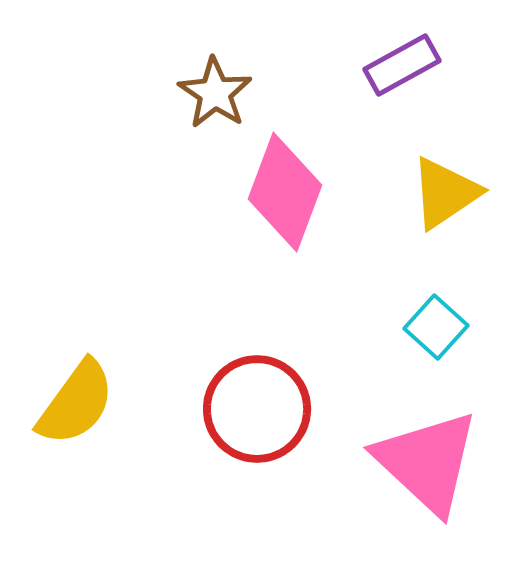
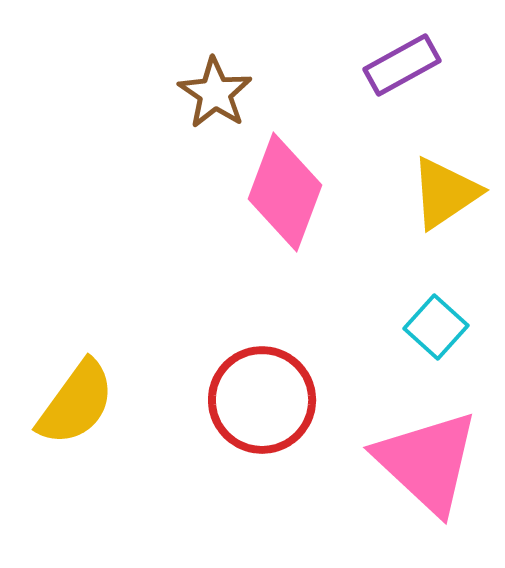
red circle: moved 5 px right, 9 px up
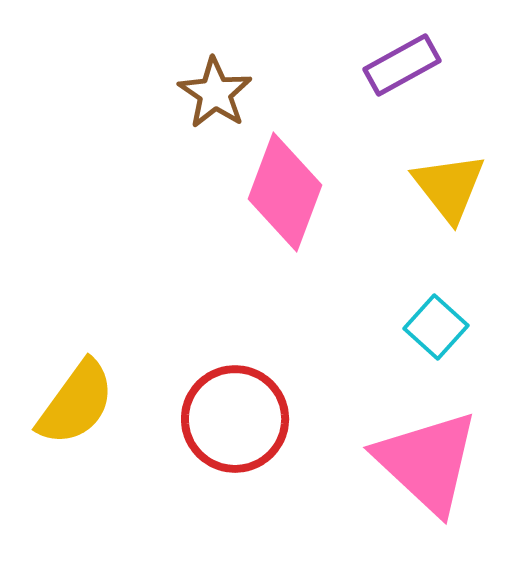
yellow triangle: moved 4 px right, 6 px up; rotated 34 degrees counterclockwise
red circle: moved 27 px left, 19 px down
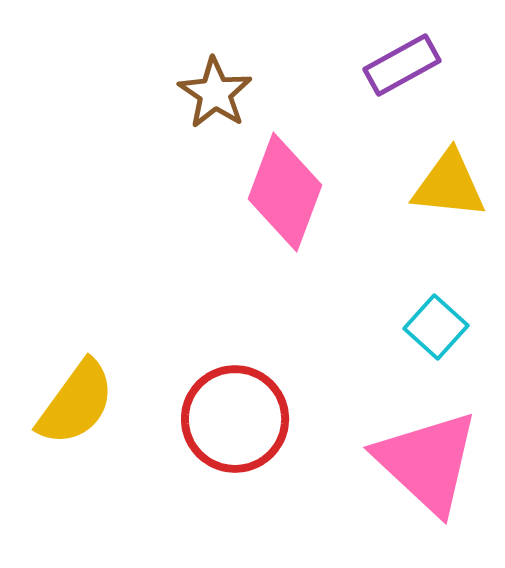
yellow triangle: moved 2 px up; rotated 46 degrees counterclockwise
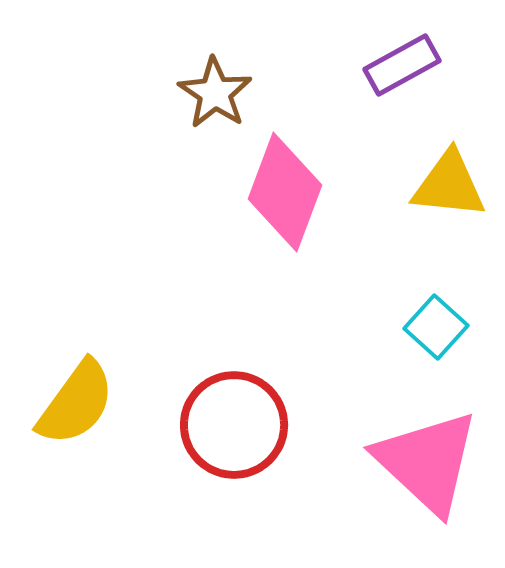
red circle: moved 1 px left, 6 px down
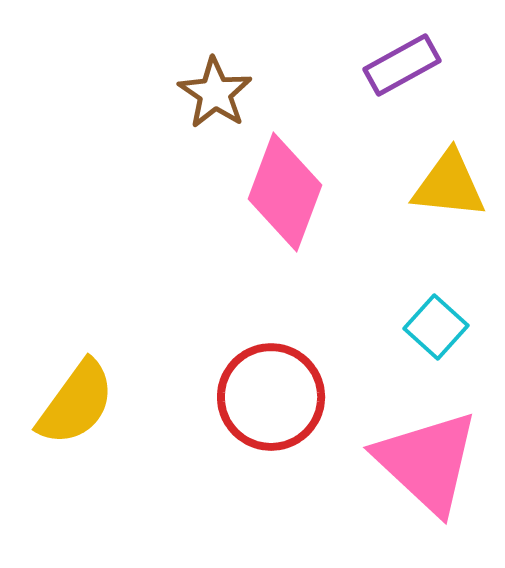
red circle: moved 37 px right, 28 px up
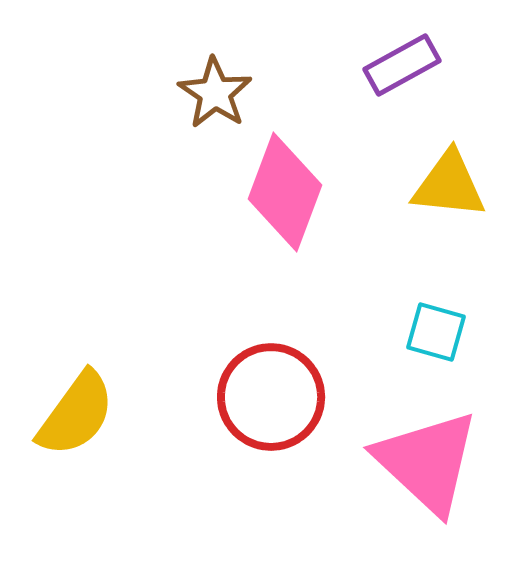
cyan square: moved 5 px down; rotated 26 degrees counterclockwise
yellow semicircle: moved 11 px down
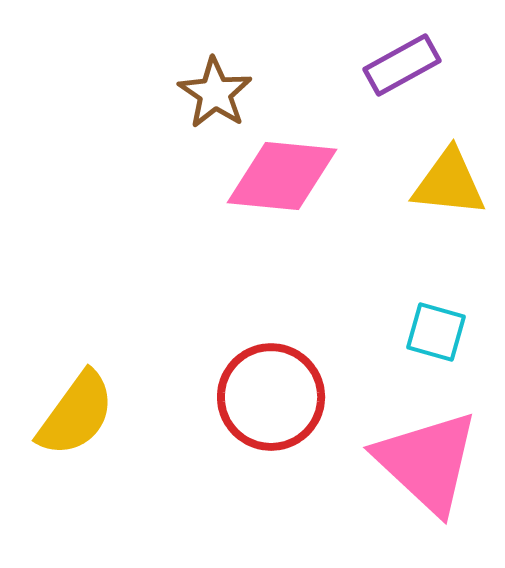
yellow triangle: moved 2 px up
pink diamond: moved 3 px left, 16 px up; rotated 75 degrees clockwise
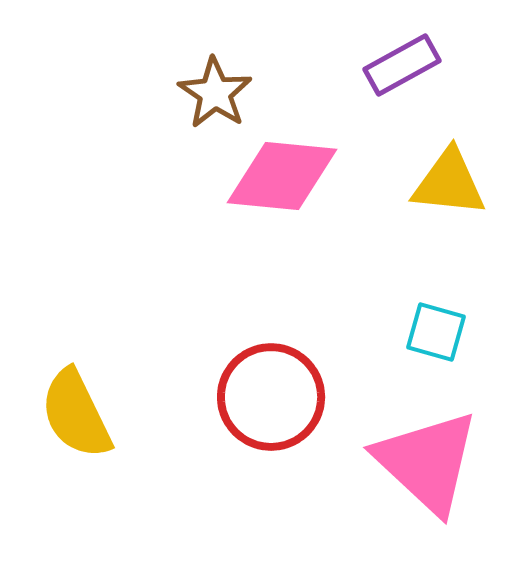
yellow semicircle: rotated 118 degrees clockwise
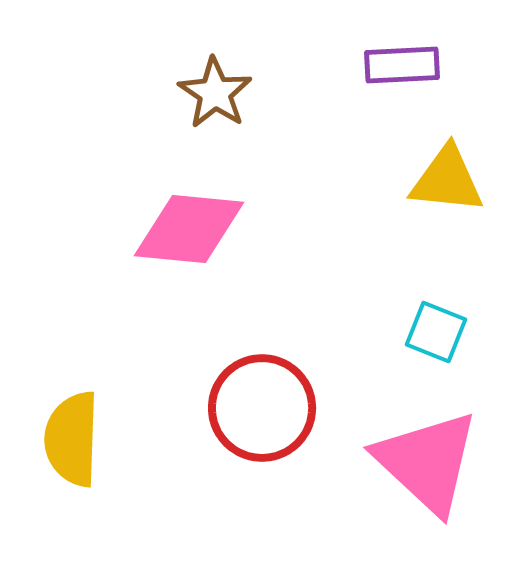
purple rectangle: rotated 26 degrees clockwise
pink diamond: moved 93 px left, 53 px down
yellow triangle: moved 2 px left, 3 px up
cyan square: rotated 6 degrees clockwise
red circle: moved 9 px left, 11 px down
yellow semicircle: moved 4 px left, 25 px down; rotated 28 degrees clockwise
